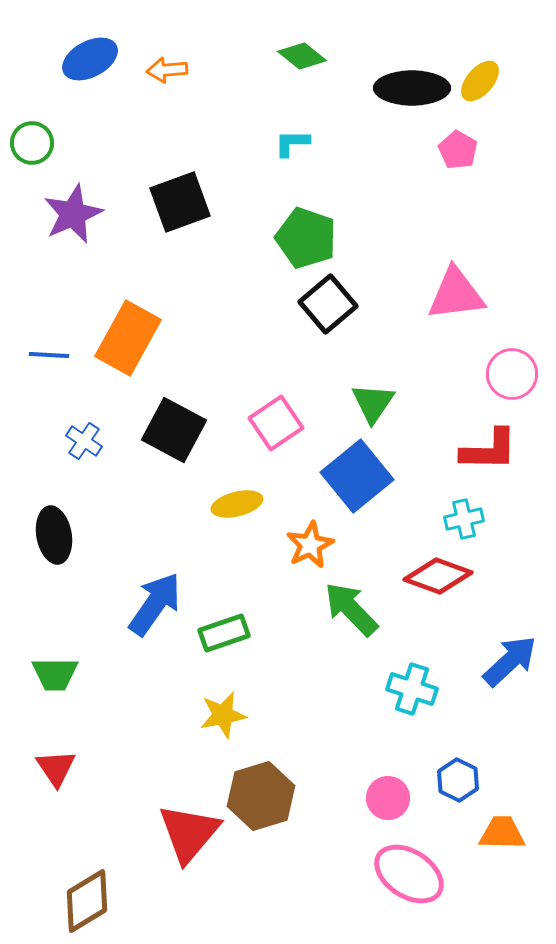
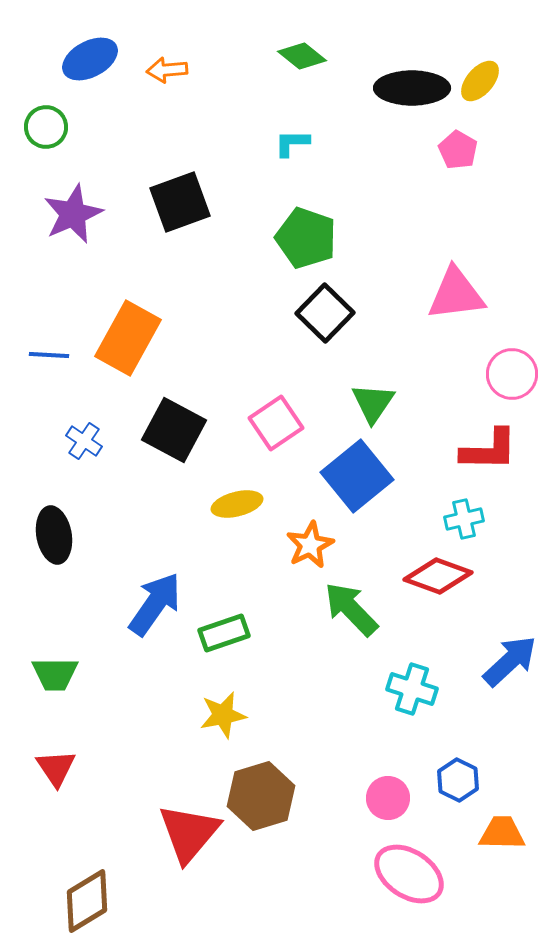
green circle at (32, 143): moved 14 px right, 16 px up
black square at (328, 304): moved 3 px left, 9 px down; rotated 6 degrees counterclockwise
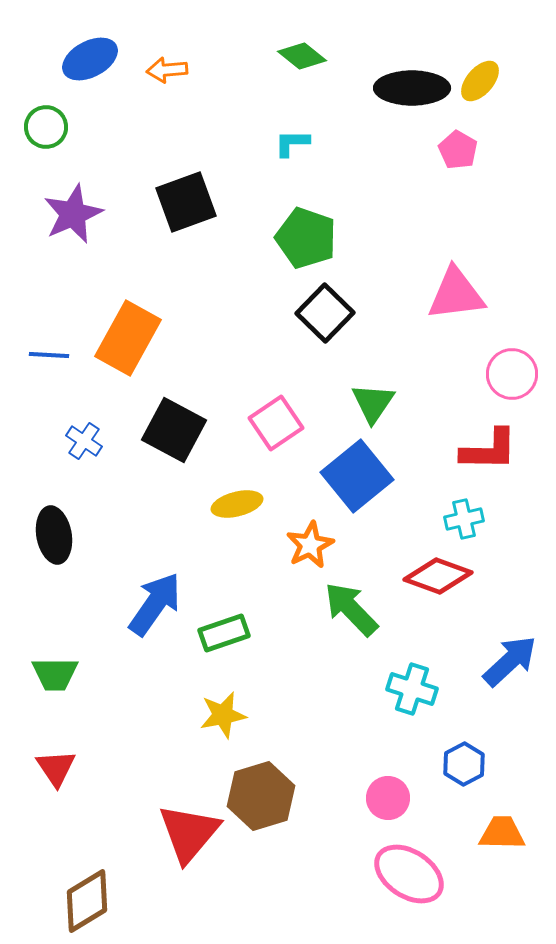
black square at (180, 202): moved 6 px right
blue hexagon at (458, 780): moved 6 px right, 16 px up; rotated 6 degrees clockwise
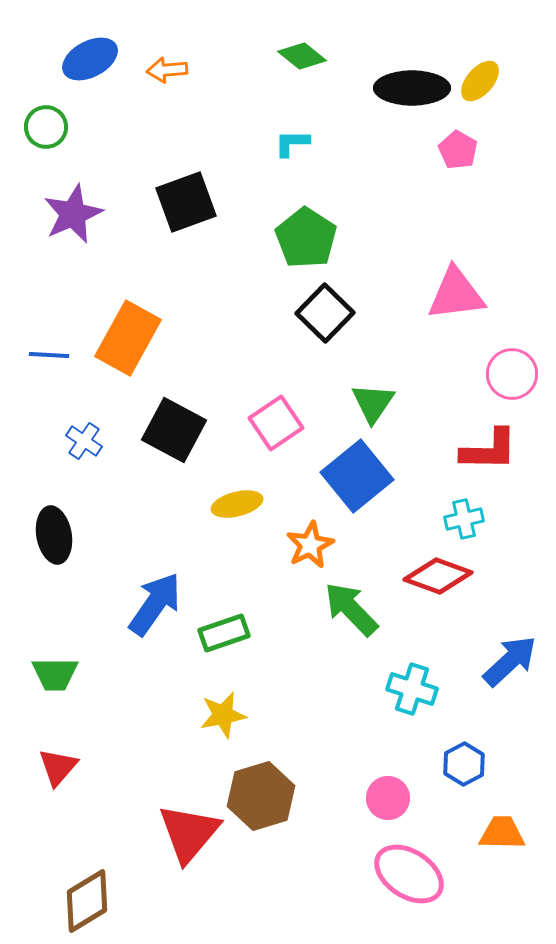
green pentagon at (306, 238): rotated 14 degrees clockwise
red triangle at (56, 768): moved 2 px right, 1 px up; rotated 15 degrees clockwise
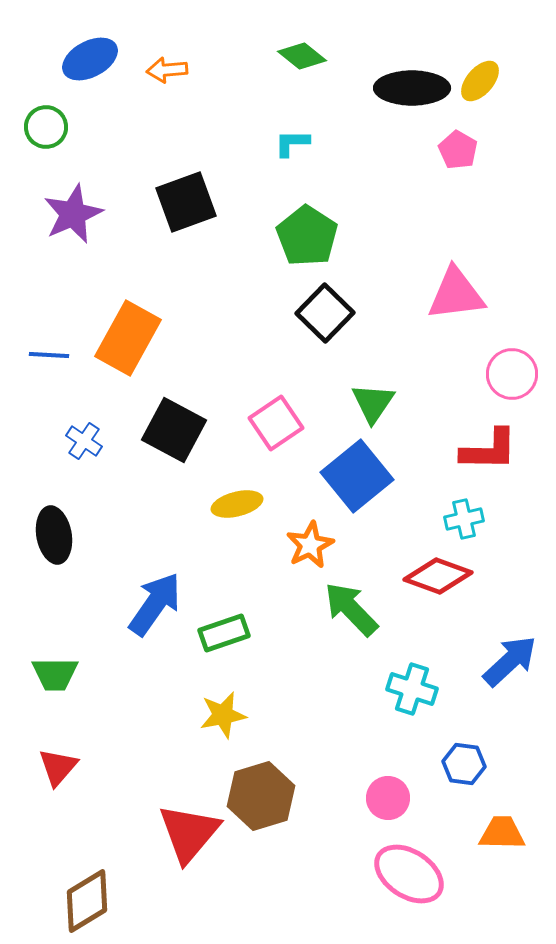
green pentagon at (306, 238): moved 1 px right, 2 px up
blue hexagon at (464, 764): rotated 24 degrees counterclockwise
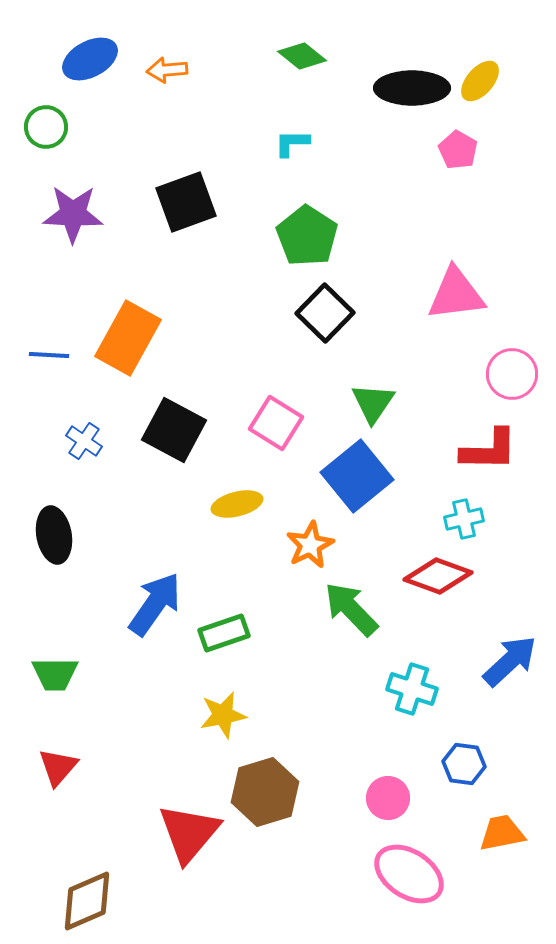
purple star at (73, 214): rotated 26 degrees clockwise
pink square at (276, 423): rotated 24 degrees counterclockwise
brown hexagon at (261, 796): moved 4 px right, 4 px up
orange trapezoid at (502, 833): rotated 12 degrees counterclockwise
brown diamond at (87, 901): rotated 8 degrees clockwise
